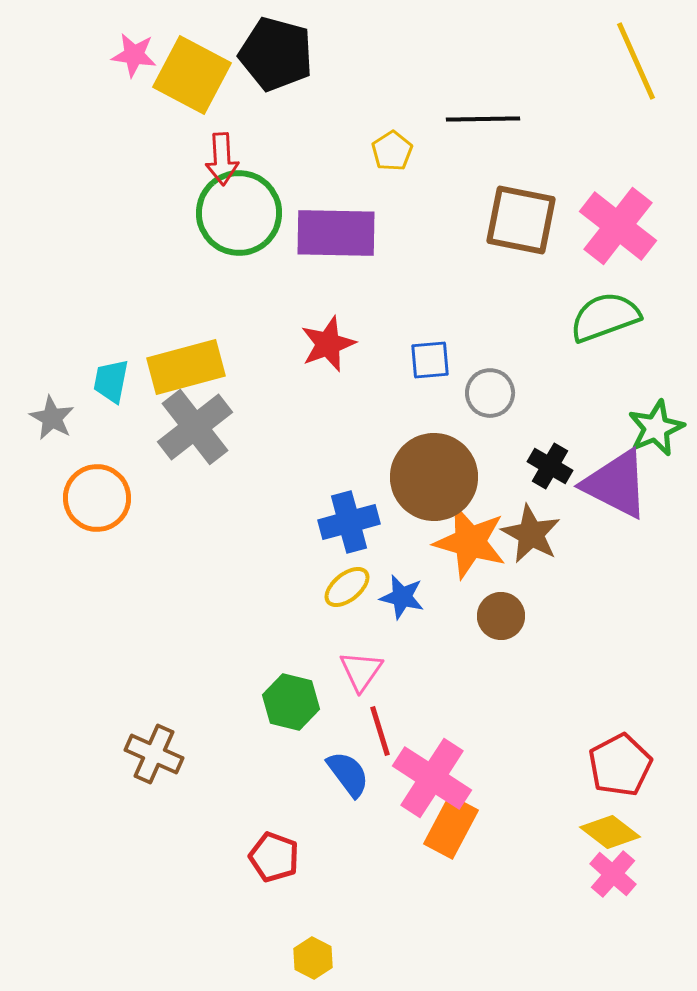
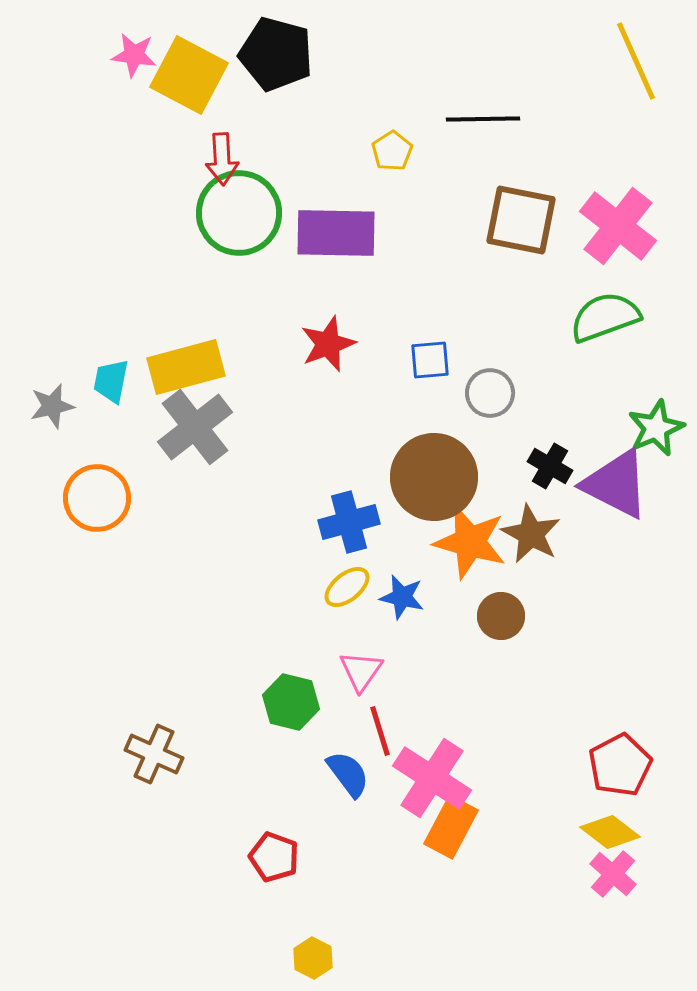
yellow square at (192, 75): moved 3 px left
gray star at (52, 418): moved 12 px up; rotated 30 degrees clockwise
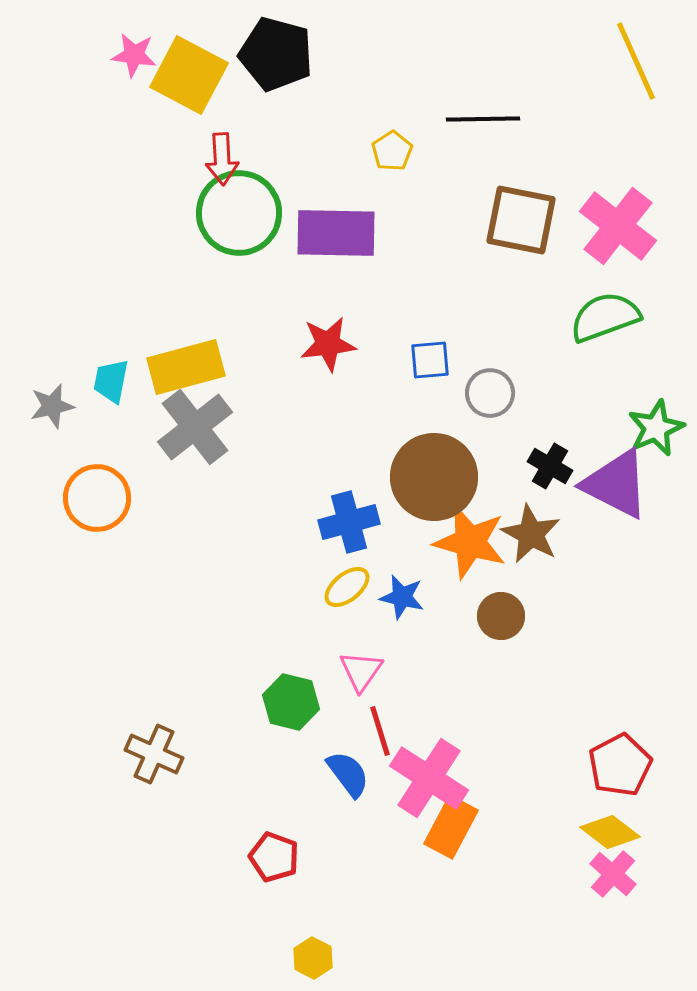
red star at (328, 344): rotated 14 degrees clockwise
pink cross at (432, 778): moved 3 px left
